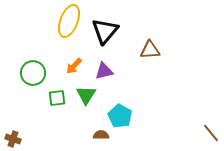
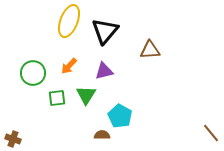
orange arrow: moved 5 px left
brown semicircle: moved 1 px right
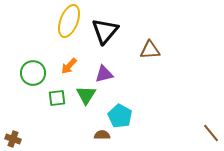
purple triangle: moved 3 px down
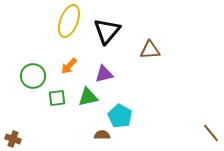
black triangle: moved 2 px right
green circle: moved 3 px down
green triangle: moved 2 px right, 2 px down; rotated 45 degrees clockwise
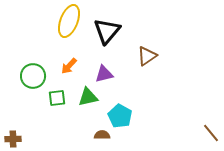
brown triangle: moved 3 px left, 6 px down; rotated 30 degrees counterclockwise
brown cross: rotated 21 degrees counterclockwise
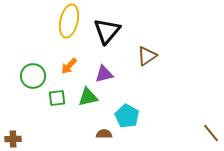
yellow ellipse: rotated 8 degrees counterclockwise
cyan pentagon: moved 7 px right
brown semicircle: moved 2 px right, 1 px up
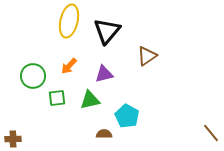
green triangle: moved 2 px right, 3 px down
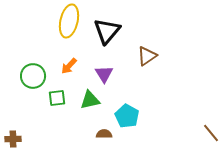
purple triangle: rotated 48 degrees counterclockwise
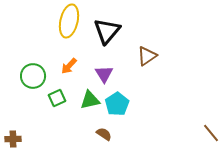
green square: rotated 18 degrees counterclockwise
cyan pentagon: moved 10 px left, 12 px up; rotated 10 degrees clockwise
brown semicircle: rotated 35 degrees clockwise
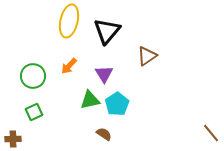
green square: moved 23 px left, 14 px down
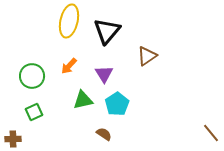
green circle: moved 1 px left
green triangle: moved 7 px left
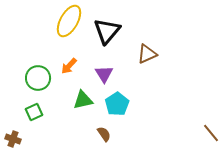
yellow ellipse: rotated 16 degrees clockwise
brown triangle: moved 2 px up; rotated 10 degrees clockwise
green circle: moved 6 px right, 2 px down
brown semicircle: rotated 21 degrees clockwise
brown cross: rotated 21 degrees clockwise
